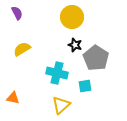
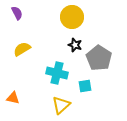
gray pentagon: moved 3 px right
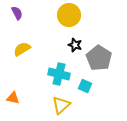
yellow circle: moved 3 px left, 2 px up
cyan cross: moved 2 px right, 1 px down
cyan square: rotated 32 degrees clockwise
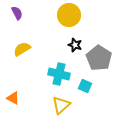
orange triangle: rotated 16 degrees clockwise
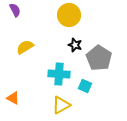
purple semicircle: moved 2 px left, 3 px up
yellow semicircle: moved 3 px right, 2 px up
cyan cross: rotated 10 degrees counterclockwise
yellow triangle: rotated 12 degrees clockwise
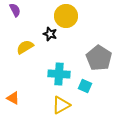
yellow circle: moved 3 px left, 1 px down
black star: moved 25 px left, 11 px up
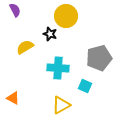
gray pentagon: rotated 25 degrees clockwise
cyan cross: moved 1 px left, 6 px up
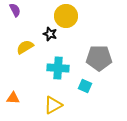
gray pentagon: rotated 15 degrees clockwise
orange triangle: rotated 24 degrees counterclockwise
yellow triangle: moved 8 px left
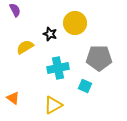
yellow circle: moved 9 px right, 7 px down
cyan cross: rotated 15 degrees counterclockwise
orange triangle: rotated 32 degrees clockwise
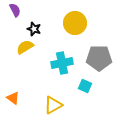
black star: moved 16 px left, 5 px up
cyan cross: moved 4 px right, 5 px up
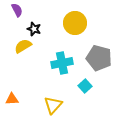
purple semicircle: moved 2 px right
yellow semicircle: moved 2 px left, 1 px up
gray pentagon: rotated 15 degrees clockwise
cyan square: rotated 24 degrees clockwise
orange triangle: moved 1 px left, 1 px down; rotated 40 degrees counterclockwise
yellow triangle: rotated 18 degrees counterclockwise
